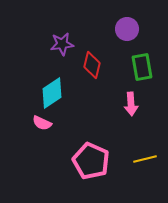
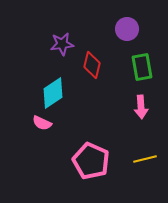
cyan diamond: moved 1 px right
pink arrow: moved 10 px right, 3 px down
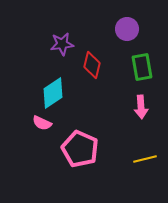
pink pentagon: moved 11 px left, 12 px up
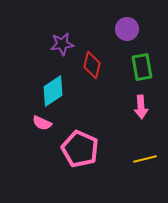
cyan diamond: moved 2 px up
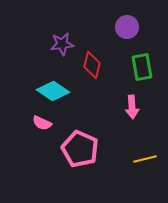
purple circle: moved 2 px up
cyan diamond: rotated 68 degrees clockwise
pink arrow: moved 9 px left
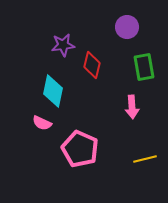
purple star: moved 1 px right, 1 px down
green rectangle: moved 2 px right
cyan diamond: rotated 68 degrees clockwise
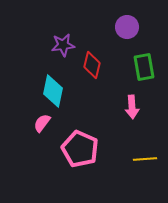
pink semicircle: rotated 102 degrees clockwise
yellow line: rotated 10 degrees clockwise
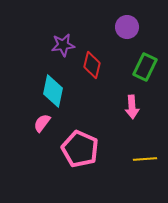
green rectangle: moved 1 px right; rotated 36 degrees clockwise
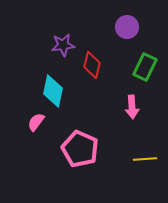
pink semicircle: moved 6 px left, 1 px up
